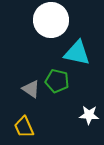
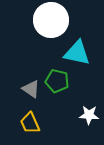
yellow trapezoid: moved 6 px right, 4 px up
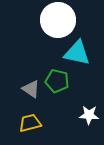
white circle: moved 7 px right
yellow trapezoid: rotated 100 degrees clockwise
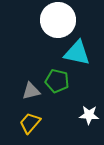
gray triangle: moved 2 px down; rotated 48 degrees counterclockwise
yellow trapezoid: rotated 35 degrees counterclockwise
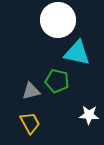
yellow trapezoid: rotated 110 degrees clockwise
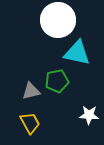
green pentagon: rotated 25 degrees counterclockwise
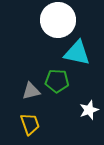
green pentagon: rotated 15 degrees clockwise
white star: moved 5 px up; rotated 24 degrees counterclockwise
yellow trapezoid: moved 1 px down; rotated 10 degrees clockwise
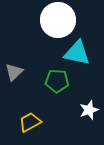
gray triangle: moved 17 px left, 19 px up; rotated 30 degrees counterclockwise
yellow trapezoid: moved 2 px up; rotated 100 degrees counterclockwise
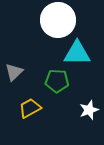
cyan triangle: rotated 12 degrees counterclockwise
yellow trapezoid: moved 14 px up
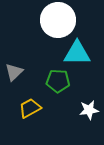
green pentagon: moved 1 px right
white star: rotated 12 degrees clockwise
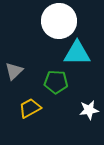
white circle: moved 1 px right, 1 px down
gray triangle: moved 1 px up
green pentagon: moved 2 px left, 1 px down
